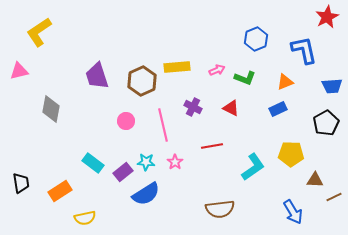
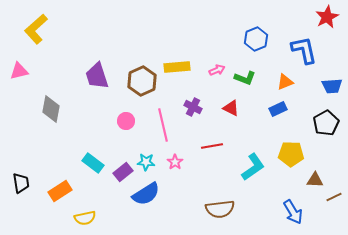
yellow L-shape: moved 3 px left, 3 px up; rotated 8 degrees counterclockwise
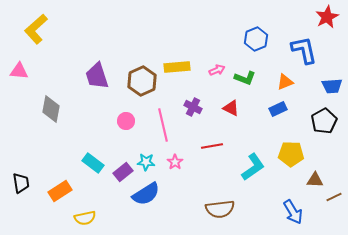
pink triangle: rotated 18 degrees clockwise
black pentagon: moved 2 px left, 2 px up
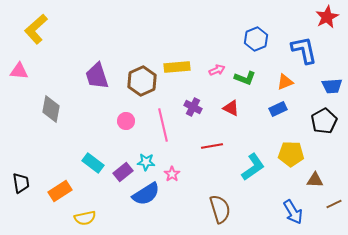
pink star: moved 3 px left, 12 px down
brown line: moved 7 px down
brown semicircle: rotated 100 degrees counterclockwise
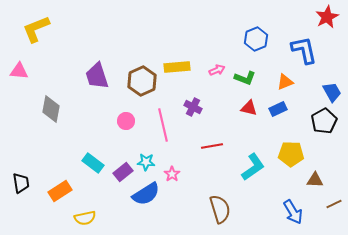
yellow L-shape: rotated 20 degrees clockwise
blue trapezoid: moved 6 px down; rotated 115 degrees counterclockwise
red triangle: moved 18 px right; rotated 12 degrees counterclockwise
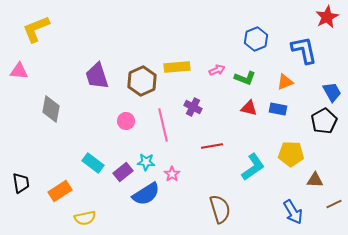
blue rectangle: rotated 36 degrees clockwise
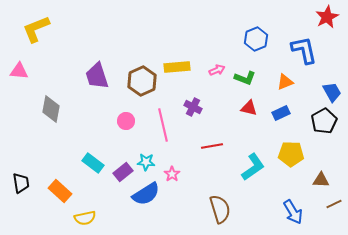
blue rectangle: moved 3 px right, 4 px down; rotated 36 degrees counterclockwise
brown triangle: moved 6 px right
orange rectangle: rotated 75 degrees clockwise
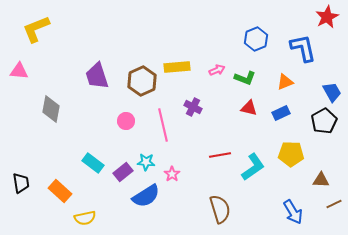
blue L-shape: moved 1 px left, 2 px up
red line: moved 8 px right, 9 px down
blue semicircle: moved 2 px down
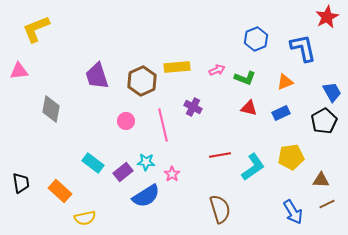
pink triangle: rotated 12 degrees counterclockwise
yellow pentagon: moved 3 px down; rotated 10 degrees counterclockwise
brown line: moved 7 px left
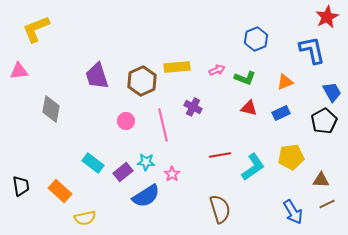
blue L-shape: moved 9 px right, 2 px down
black trapezoid: moved 3 px down
